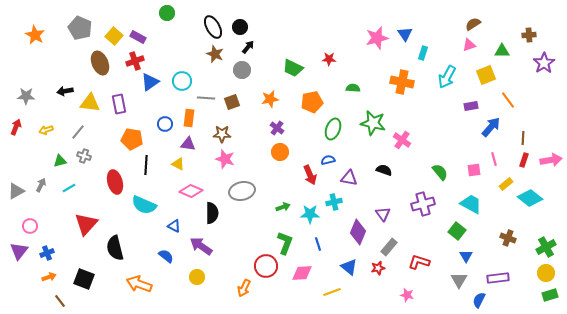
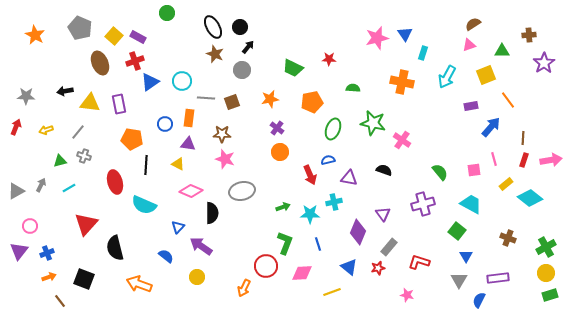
blue triangle at (174, 226): moved 4 px right, 1 px down; rotated 48 degrees clockwise
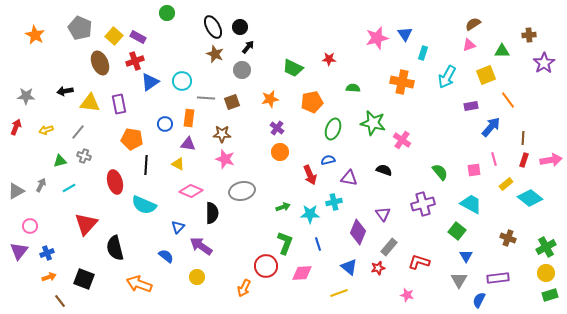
yellow line at (332, 292): moved 7 px right, 1 px down
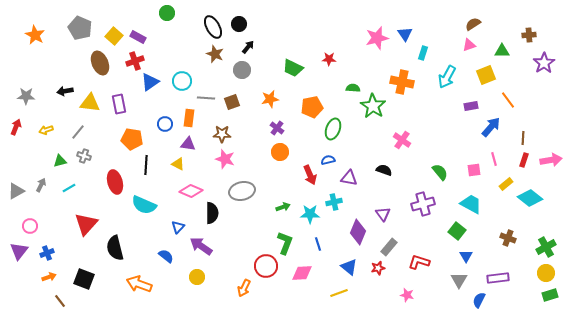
black circle at (240, 27): moved 1 px left, 3 px up
orange pentagon at (312, 102): moved 5 px down
green star at (373, 123): moved 17 px up; rotated 20 degrees clockwise
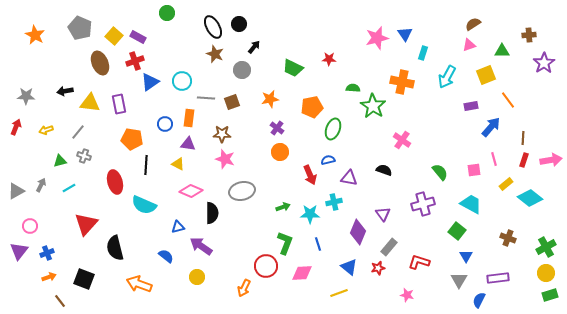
black arrow at (248, 47): moved 6 px right
blue triangle at (178, 227): rotated 32 degrees clockwise
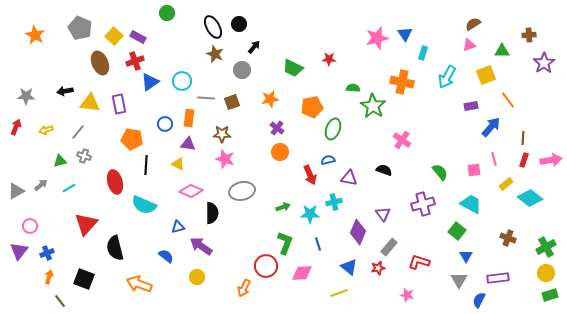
gray arrow at (41, 185): rotated 24 degrees clockwise
orange arrow at (49, 277): rotated 56 degrees counterclockwise
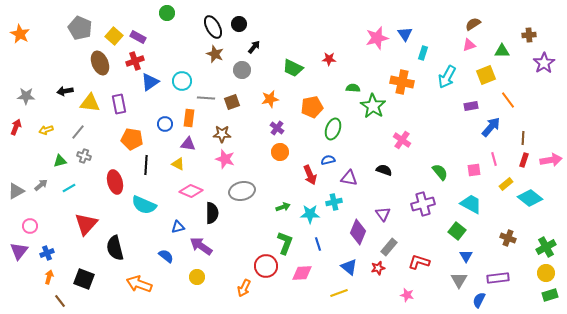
orange star at (35, 35): moved 15 px left, 1 px up
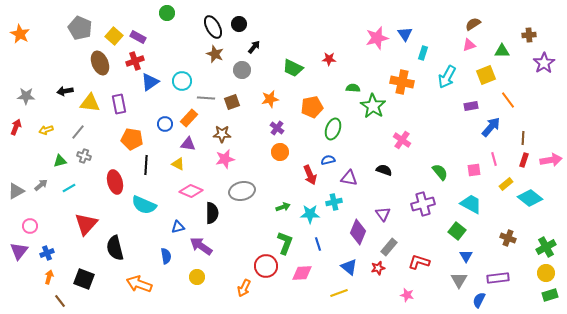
orange rectangle at (189, 118): rotated 36 degrees clockwise
pink star at (225, 159): rotated 30 degrees counterclockwise
blue semicircle at (166, 256): rotated 42 degrees clockwise
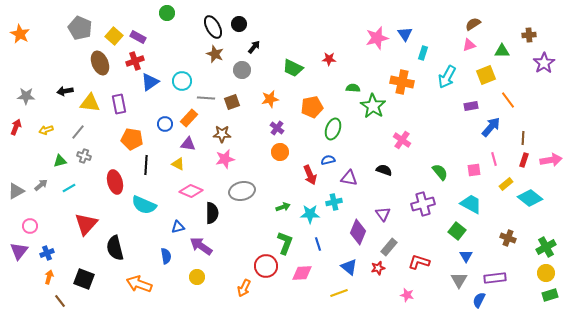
purple rectangle at (498, 278): moved 3 px left
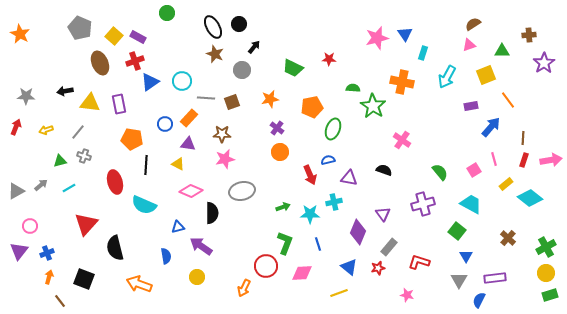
pink square at (474, 170): rotated 24 degrees counterclockwise
brown cross at (508, 238): rotated 21 degrees clockwise
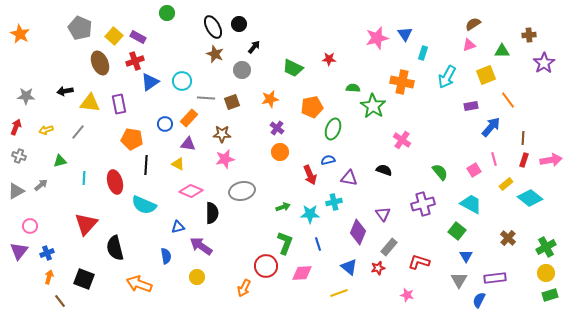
gray cross at (84, 156): moved 65 px left
cyan line at (69, 188): moved 15 px right, 10 px up; rotated 56 degrees counterclockwise
